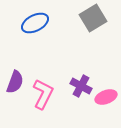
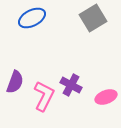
blue ellipse: moved 3 px left, 5 px up
purple cross: moved 10 px left, 1 px up
pink L-shape: moved 1 px right, 2 px down
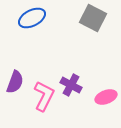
gray square: rotated 32 degrees counterclockwise
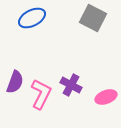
pink L-shape: moved 3 px left, 2 px up
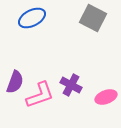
pink L-shape: moved 1 px left, 1 px down; rotated 44 degrees clockwise
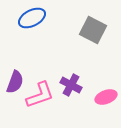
gray square: moved 12 px down
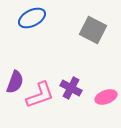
purple cross: moved 3 px down
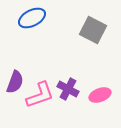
purple cross: moved 3 px left, 1 px down
pink ellipse: moved 6 px left, 2 px up
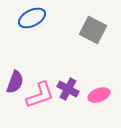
pink ellipse: moved 1 px left
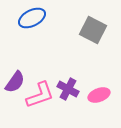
purple semicircle: rotated 15 degrees clockwise
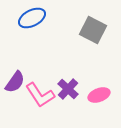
purple cross: rotated 15 degrees clockwise
pink L-shape: rotated 76 degrees clockwise
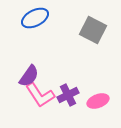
blue ellipse: moved 3 px right
purple semicircle: moved 14 px right, 6 px up
purple cross: moved 6 px down; rotated 20 degrees clockwise
pink ellipse: moved 1 px left, 6 px down
